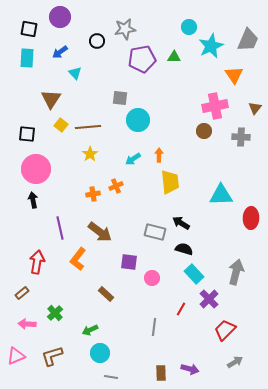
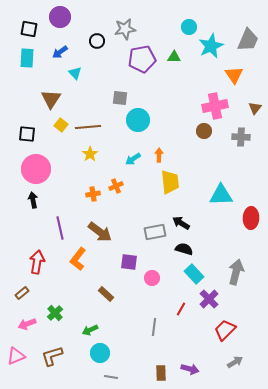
gray rectangle at (155, 232): rotated 25 degrees counterclockwise
pink arrow at (27, 324): rotated 24 degrees counterclockwise
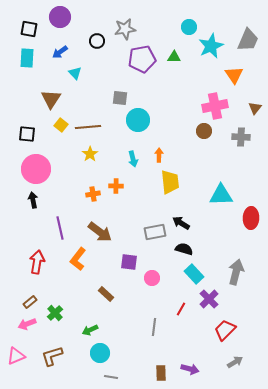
cyan arrow at (133, 159): rotated 70 degrees counterclockwise
orange cross at (116, 186): rotated 24 degrees clockwise
brown rectangle at (22, 293): moved 8 px right, 9 px down
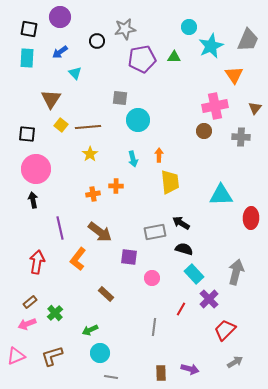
purple square at (129, 262): moved 5 px up
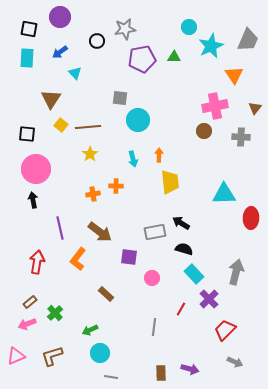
cyan triangle at (221, 195): moved 3 px right, 1 px up
gray arrow at (235, 362): rotated 56 degrees clockwise
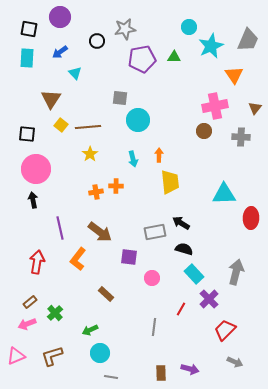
orange cross at (93, 194): moved 3 px right, 2 px up
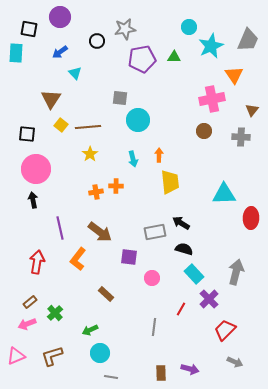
cyan rectangle at (27, 58): moved 11 px left, 5 px up
pink cross at (215, 106): moved 3 px left, 7 px up
brown triangle at (255, 108): moved 3 px left, 2 px down
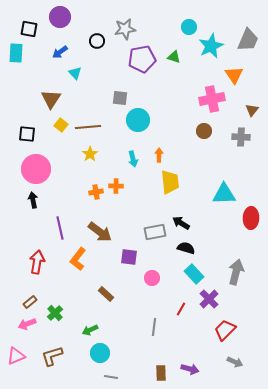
green triangle at (174, 57): rotated 16 degrees clockwise
black semicircle at (184, 249): moved 2 px right, 1 px up
